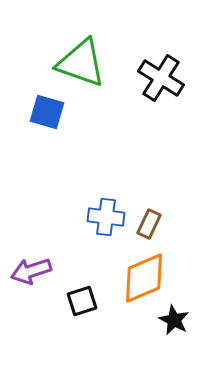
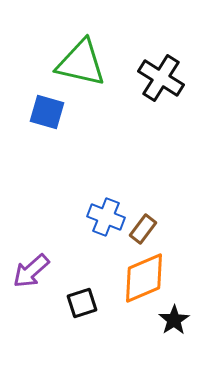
green triangle: rotated 6 degrees counterclockwise
blue cross: rotated 15 degrees clockwise
brown rectangle: moved 6 px left, 5 px down; rotated 12 degrees clockwise
purple arrow: rotated 24 degrees counterclockwise
black square: moved 2 px down
black star: rotated 12 degrees clockwise
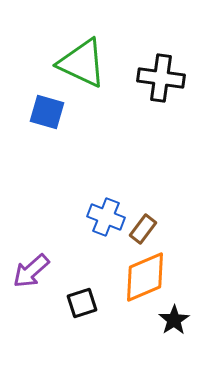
green triangle: moved 1 px right; rotated 12 degrees clockwise
black cross: rotated 24 degrees counterclockwise
orange diamond: moved 1 px right, 1 px up
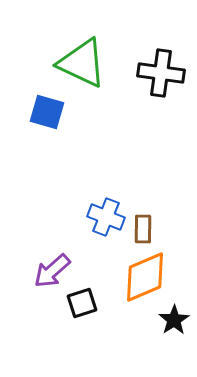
black cross: moved 5 px up
brown rectangle: rotated 36 degrees counterclockwise
purple arrow: moved 21 px right
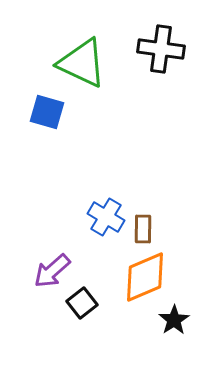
black cross: moved 24 px up
blue cross: rotated 9 degrees clockwise
black square: rotated 20 degrees counterclockwise
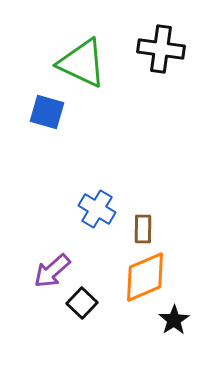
blue cross: moved 9 px left, 8 px up
black square: rotated 8 degrees counterclockwise
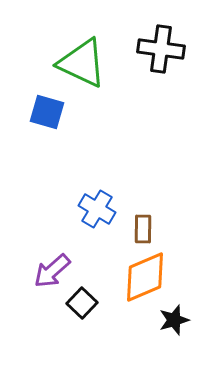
black star: rotated 16 degrees clockwise
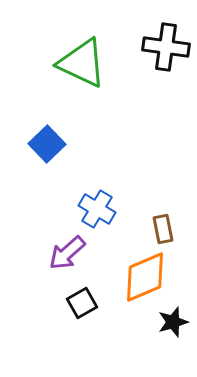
black cross: moved 5 px right, 2 px up
blue square: moved 32 px down; rotated 30 degrees clockwise
brown rectangle: moved 20 px right; rotated 12 degrees counterclockwise
purple arrow: moved 15 px right, 18 px up
black square: rotated 16 degrees clockwise
black star: moved 1 px left, 2 px down
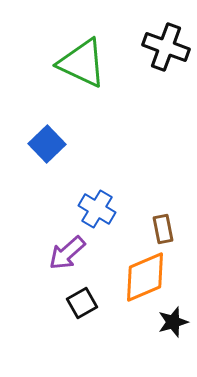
black cross: rotated 12 degrees clockwise
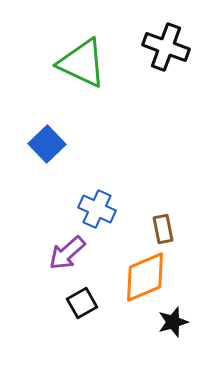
blue cross: rotated 6 degrees counterclockwise
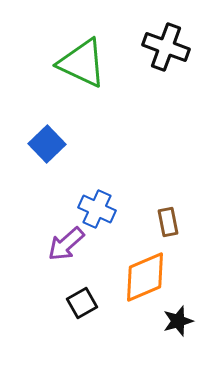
brown rectangle: moved 5 px right, 7 px up
purple arrow: moved 1 px left, 9 px up
black star: moved 5 px right, 1 px up
